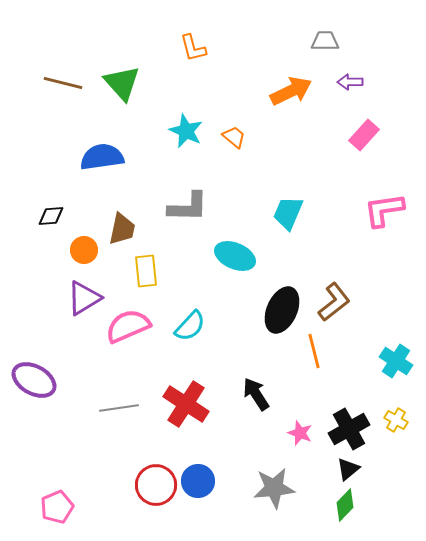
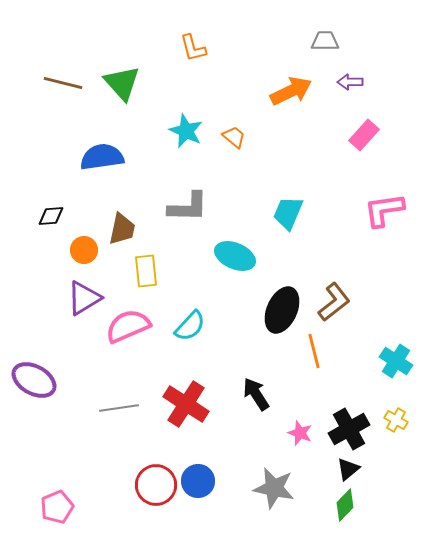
gray star: rotated 18 degrees clockwise
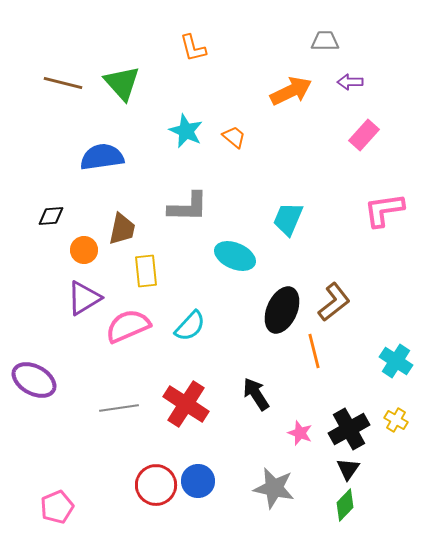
cyan trapezoid: moved 6 px down
black triangle: rotated 15 degrees counterclockwise
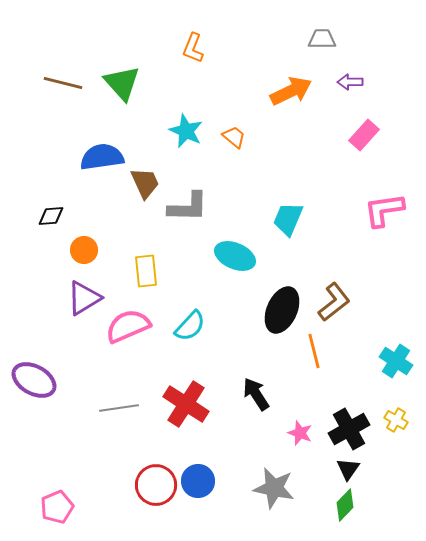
gray trapezoid: moved 3 px left, 2 px up
orange L-shape: rotated 36 degrees clockwise
brown trapezoid: moved 23 px right, 46 px up; rotated 36 degrees counterclockwise
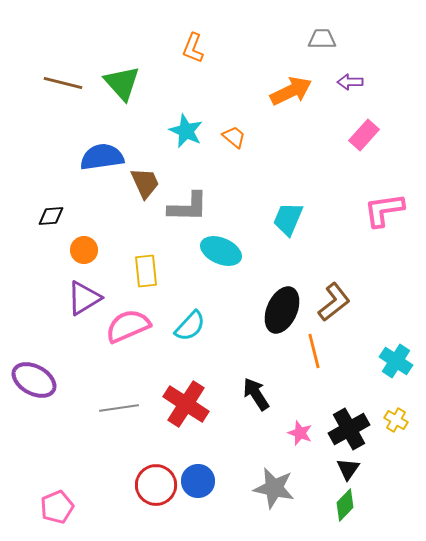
cyan ellipse: moved 14 px left, 5 px up
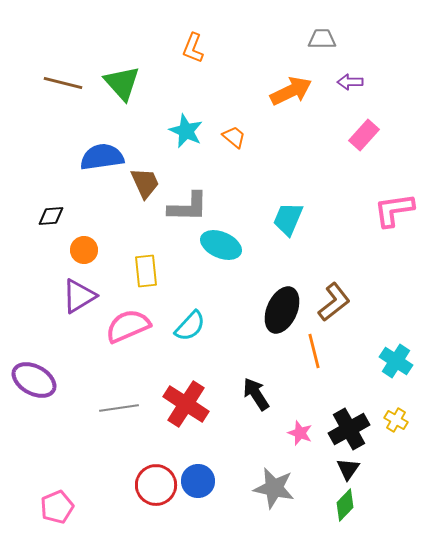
pink L-shape: moved 10 px right
cyan ellipse: moved 6 px up
purple triangle: moved 5 px left, 2 px up
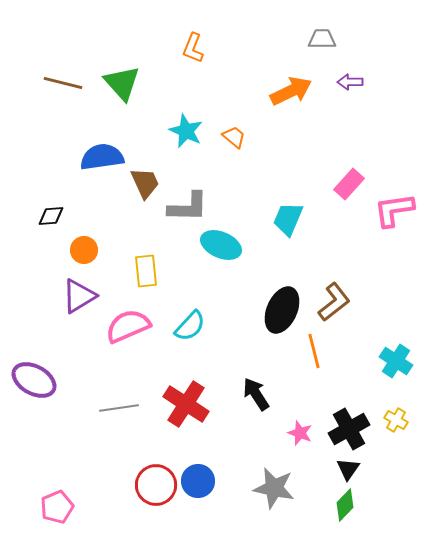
pink rectangle: moved 15 px left, 49 px down
